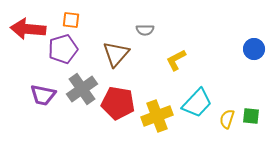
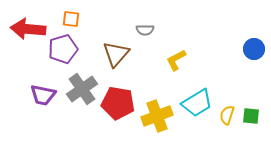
orange square: moved 1 px up
cyan trapezoid: rotated 16 degrees clockwise
yellow semicircle: moved 4 px up
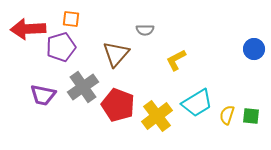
red arrow: rotated 8 degrees counterclockwise
purple pentagon: moved 2 px left, 2 px up
gray cross: moved 1 px right, 2 px up
red pentagon: moved 2 px down; rotated 12 degrees clockwise
yellow cross: rotated 16 degrees counterclockwise
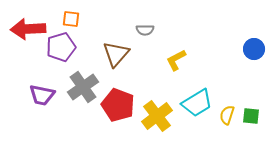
purple trapezoid: moved 1 px left
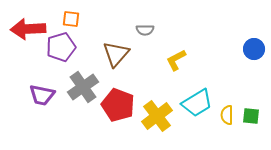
yellow semicircle: rotated 18 degrees counterclockwise
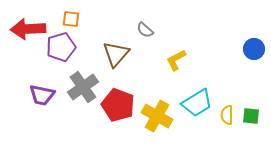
gray semicircle: rotated 42 degrees clockwise
yellow cross: rotated 24 degrees counterclockwise
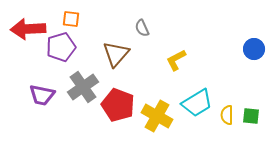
gray semicircle: moved 3 px left, 2 px up; rotated 24 degrees clockwise
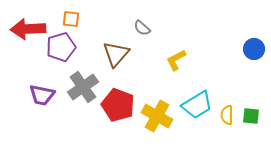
gray semicircle: rotated 24 degrees counterclockwise
cyan trapezoid: moved 2 px down
